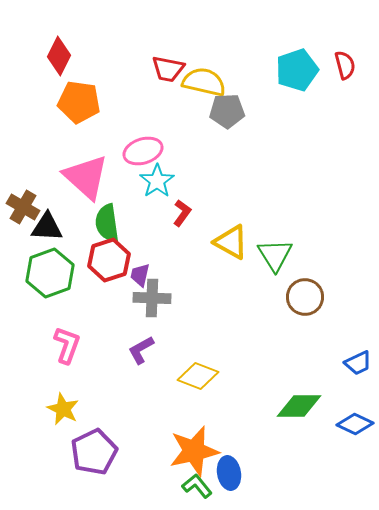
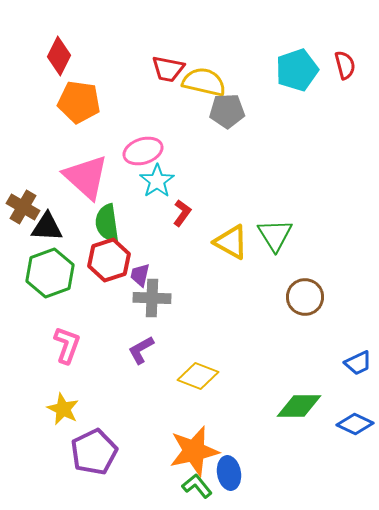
green triangle: moved 20 px up
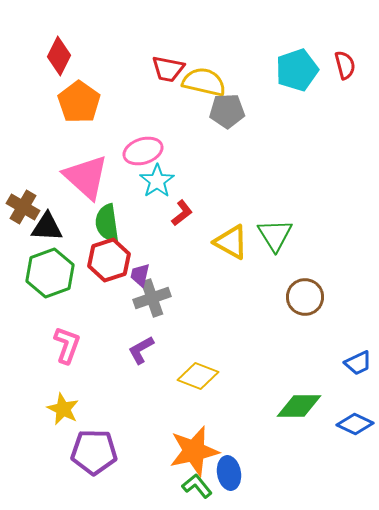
orange pentagon: rotated 27 degrees clockwise
red L-shape: rotated 16 degrees clockwise
gray cross: rotated 21 degrees counterclockwise
purple pentagon: rotated 27 degrees clockwise
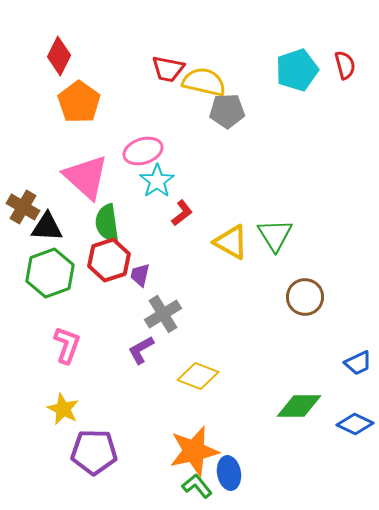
gray cross: moved 11 px right, 16 px down; rotated 12 degrees counterclockwise
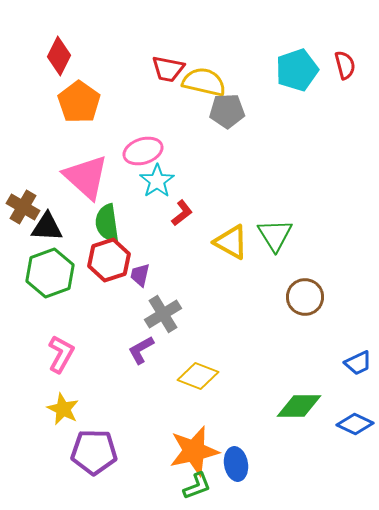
pink L-shape: moved 6 px left, 9 px down; rotated 9 degrees clockwise
blue ellipse: moved 7 px right, 9 px up
green L-shape: rotated 108 degrees clockwise
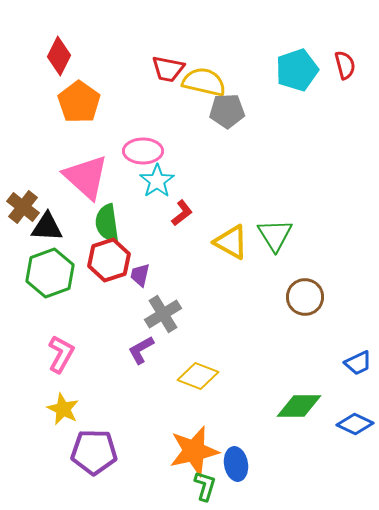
pink ellipse: rotated 18 degrees clockwise
brown cross: rotated 8 degrees clockwise
green L-shape: moved 8 px right; rotated 52 degrees counterclockwise
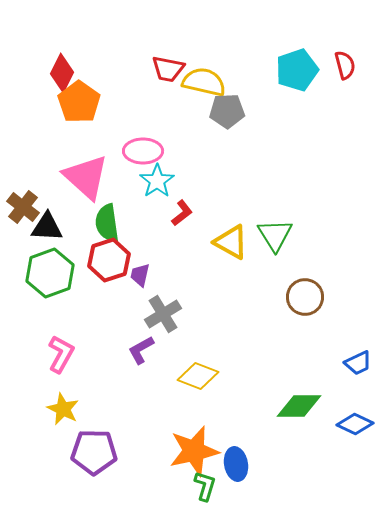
red diamond: moved 3 px right, 17 px down
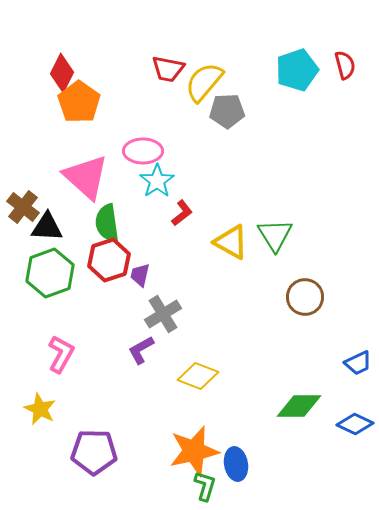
yellow semicircle: rotated 63 degrees counterclockwise
yellow star: moved 23 px left
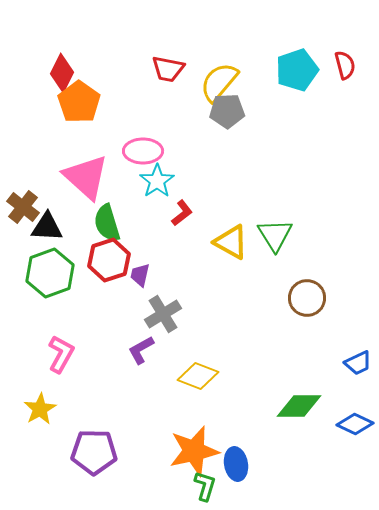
yellow semicircle: moved 15 px right
green semicircle: rotated 9 degrees counterclockwise
brown circle: moved 2 px right, 1 px down
yellow star: rotated 16 degrees clockwise
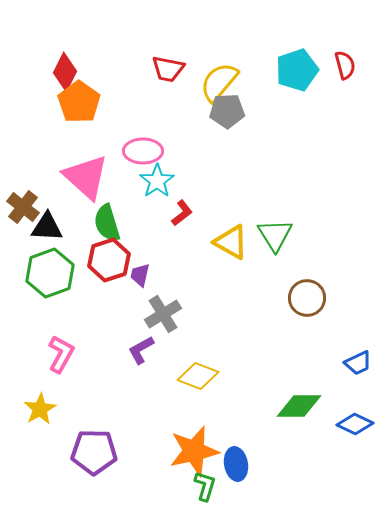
red diamond: moved 3 px right, 1 px up
